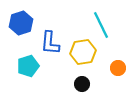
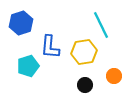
blue L-shape: moved 4 px down
yellow hexagon: moved 1 px right
orange circle: moved 4 px left, 8 px down
black circle: moved 3 px right, 1 px down
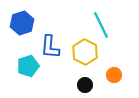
blue hexagon: moved 1 px right
yellow hexagon: moved 1 px right; rotated 25 degrees counterclockwise
orange circle: moved 1 px up
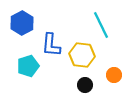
blue hexagon: rotated 10 degrees counterclockwise
blue L-shape: moved 1 px right, 2 px up
yellow hexagon: moved 3 px left, 3 px down; rotated 20 degrees counterclockwise
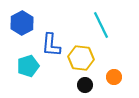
yellow hexagon: moved 1 px left, 3 px down
orange circle: moved 2 px down
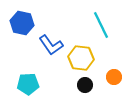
blue hexagon: rotated 20 degrees counterclockwise
blue L-shape: rotated 40 degrees counterclockwise
cyan pentagon: moved 18 px down; rotated 15 degrees clockwise
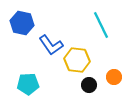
yellow hexagon: moved 4 px left, 2 px down
black circle: moved 4 px right
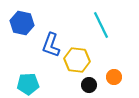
blue L-shape: rotated 55 degrees clockwise
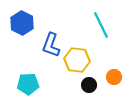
blue hexagon: rotated 15 degrees clockwise
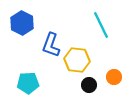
cyan pentagon: moved 1 px up
